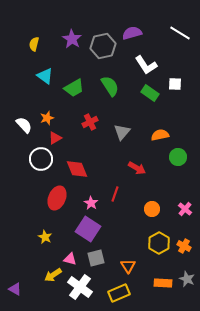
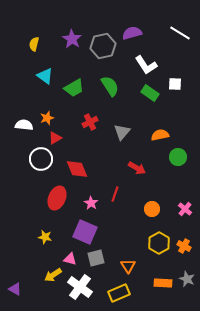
white semicircle: rotated 42 degrees counterclockwise
purple square: moved 3 px left, 3 px down; rotated 10 degrees counterclockwise
yellow star: rotated 16 degrees counterclockwise
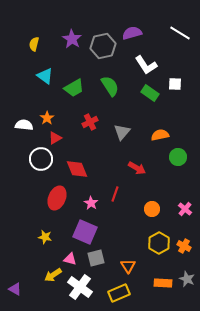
orange star: rotated 16 degrees counterclockwise
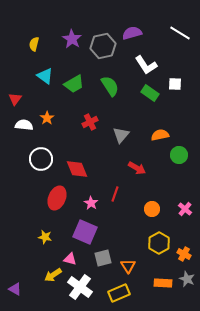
green trapezoid: moved 4 px up
gray triangle: moved 1 px left, 3 px down
red triangle: moved 40 px left, 39 px up; rotated 24 degrees counterclockwise
green circle: moved 1 px right, 2 px up
orange cross: moved 8 px down
gray square: moved 7 px right
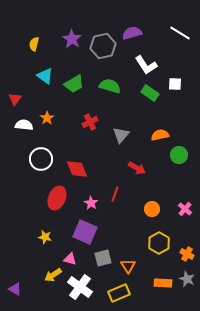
green semicircle: rotated 40 degrees counterclockwise
orange cross: moved 3 px right
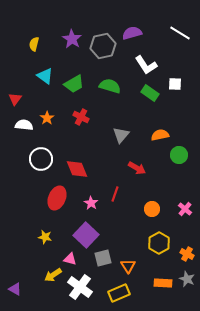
red cross: moved 9 px left, 5 px up; rotated 35 degrees counterclockwise
purple square: moved 1 px right, 3 px down; rotated 20 degrees clockwise
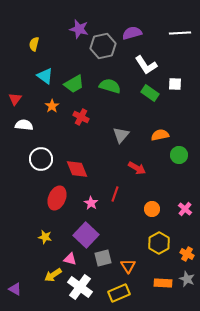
white line: rotated 35 degrees counterclockwise
purple star: moved 7 px right, 10 px up; rotated 18 degrees counterclockwise
orange star: moved 5 px right, 12 px up
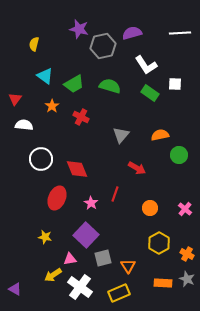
orange circle: moved 2 px left, 1 px up
pink triangle: rotated 24 degrees counterclockwise
